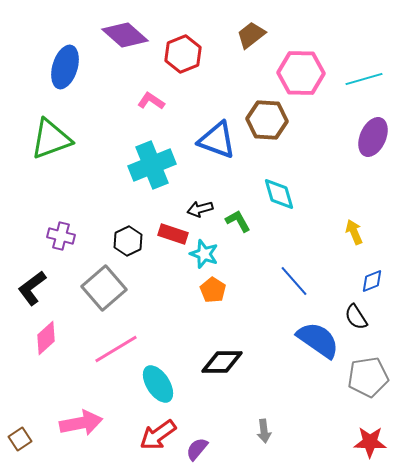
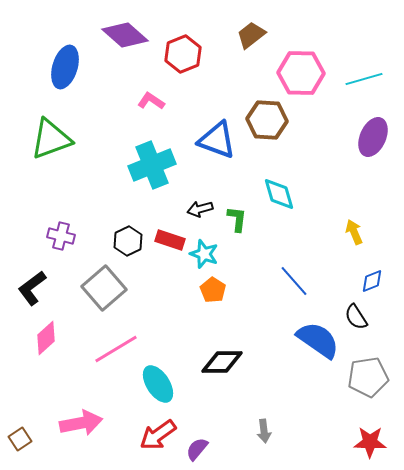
green L-shape: moved 1 px left, 2 px up; rotated 36 degrees clockwise
red rectangle: moved 3 px left, 6 px down
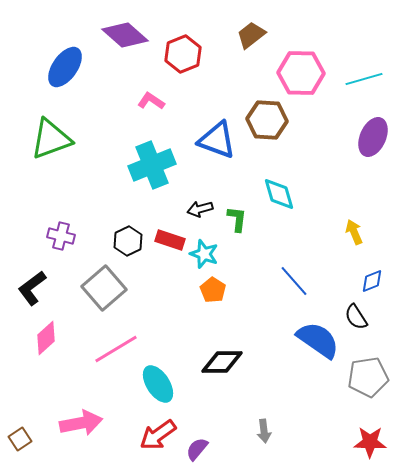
blue ellipse: rotated 18 degrees clockwise
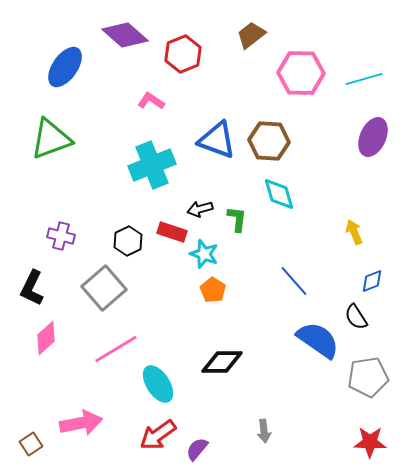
brown hexagon: moved 2 px right, 21 px down
red rectangle: moved 2 px right, 8 px up
black L-shape: rotated 27 degrees counterclockwise
brown square: moved 11 px right, 5 px down
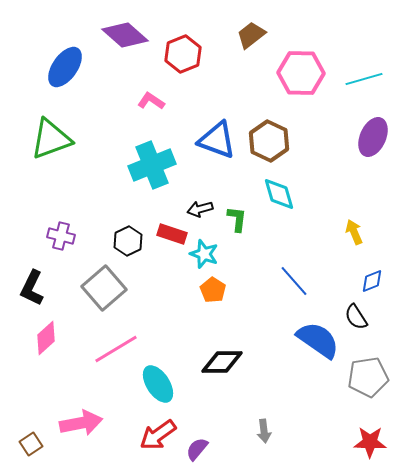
brown hexagon: rotated 21 degrees clockwise
red rectangle: moved 2 px down
